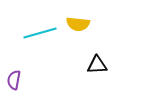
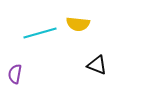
black triangle: rotated 25 degrees clockwise
purple semicircle: moved 1 px right, 6 px up
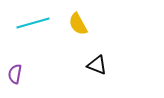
yellow semicircle: rotated 55 degrees clockwise
cyan line: moved 7 px left, 10 px up
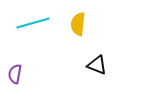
yellow semicircle: rotated 35 degrees clockwise
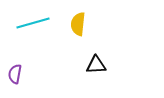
black triangle: moved 1 px left; rotated 25 degrees counterclockwise
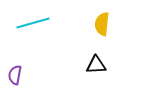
yellow semicircle: moved 24 px right
purple semicircle: moved 1 px down
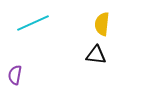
cyan line: rotated 8 degrees counterclockwise
black triangle: moved 10 px up; rotated 10 degrees clockwise
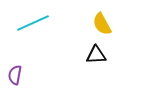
yellow semicircle: rotated 35 degrees counterclockwise
black triangle: rotated 10 degrees counterclockwise
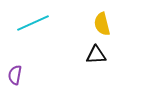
yellow semicircle: rotated 15 degrees clockwise
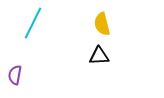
cyan line: rotated 40 degrees counterclockwise
black triangle: moved 3 px right, 1 px down
